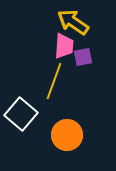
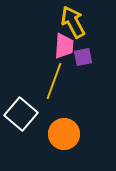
yellow arrow: rotated 28 degrees clockwise
orange circle: moved 3 px left, 1 px up
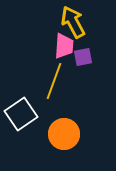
white square: rotated 16 degrees clockwise
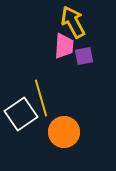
purple square: moved 1 px right, 1 px up
yellow line: moved 13 px left, 17 px down; rotated 36 degrees counterclockwise
orange circle: moved 2 px up
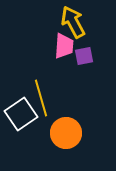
orange circle: moved 2 px right, 1 px down
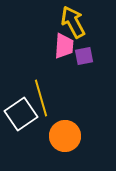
orange circle: moved 1 px left, 3 px down
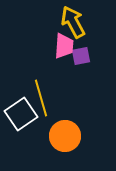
purple square: moved 3 px left
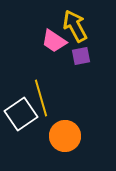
yellow arrow: moved 2 px right, 4 px down
pink trapezoid: moved 10 px left, 5 px up; rotated 120 degrees clockwise
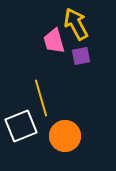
yellow arrow: moved 1 px right, 2 px up
pink trapezoid: rotated 40 degrees clockwise
white square: moved 12 px down; rotated 12 degrees clockwise
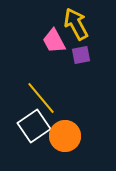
pink trapezoid: rotated 12 degrees counterclockwise
purple square: moved 1 px up
yellow line: rotated 24 degrees counterclockwise
white square: moved 13 px right; rotated 12 degrees counterclockwise
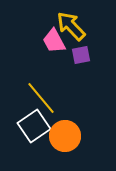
yellow arrow: moved 5 px left, 2 px down; rotated 16 degrees counterclockwise
